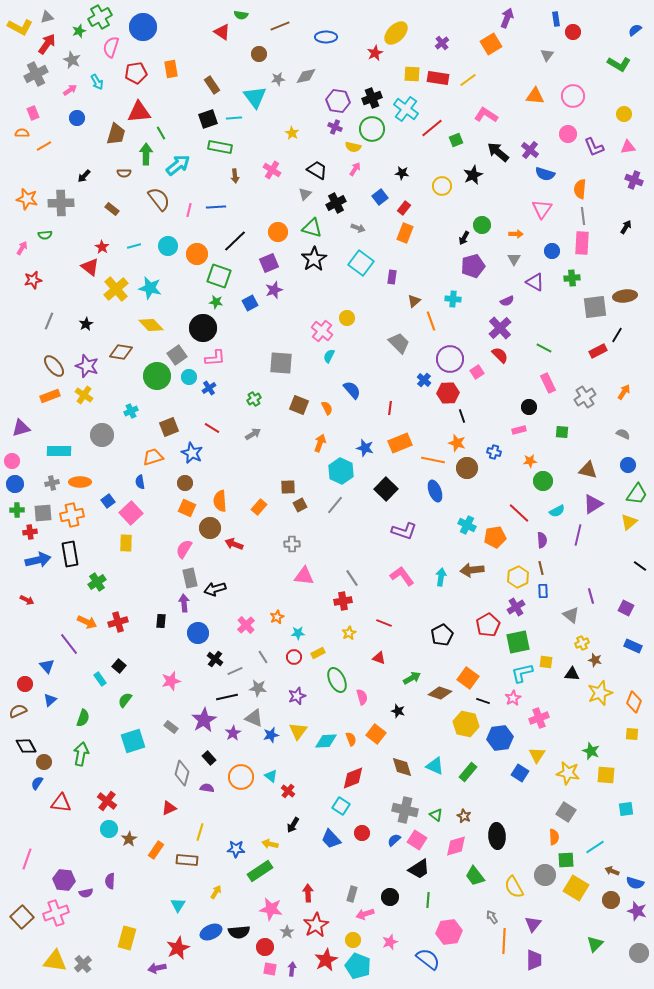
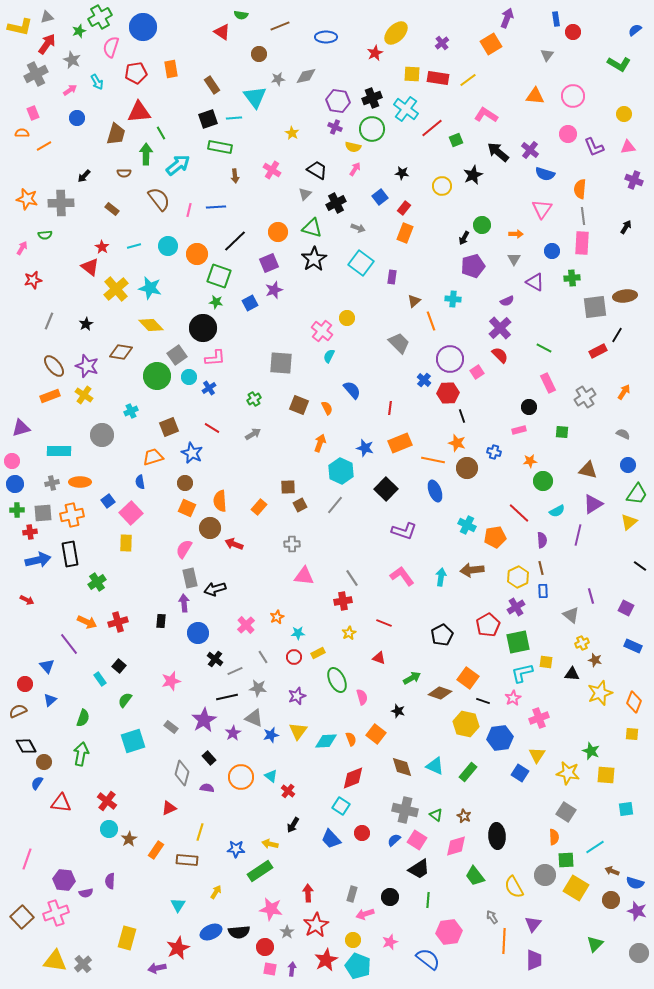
yellow L-shape at (20, 27): rotated 15 degrees counterclockwise
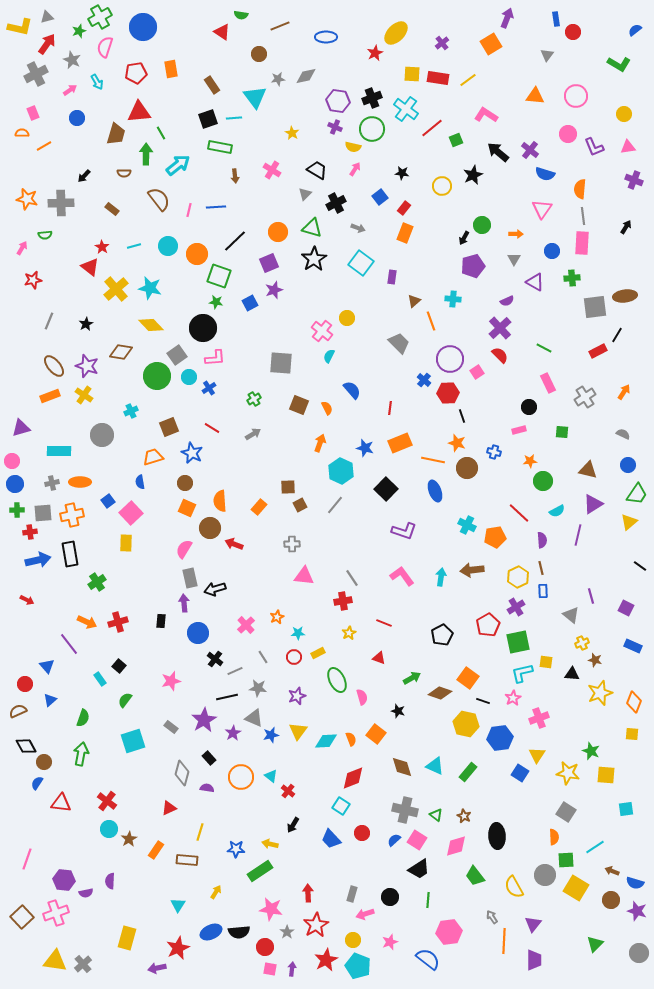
pink semicircle at (111, 47): moved 6 px left
pink circle at (573, 96): moved 3 px right
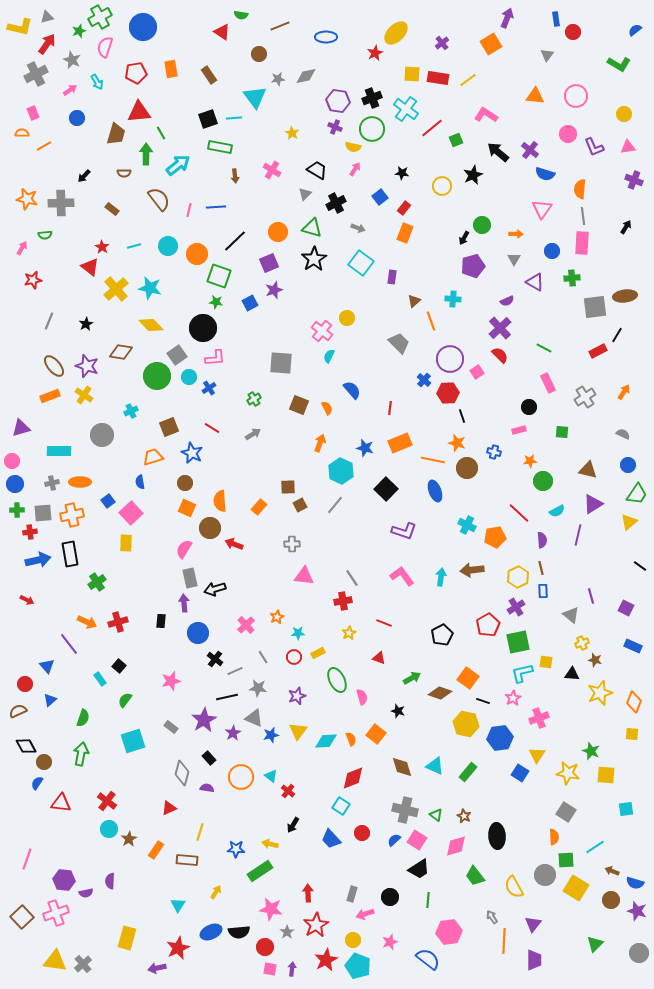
brown rectangle at (212, 85): moved 3 px left, 10 px up
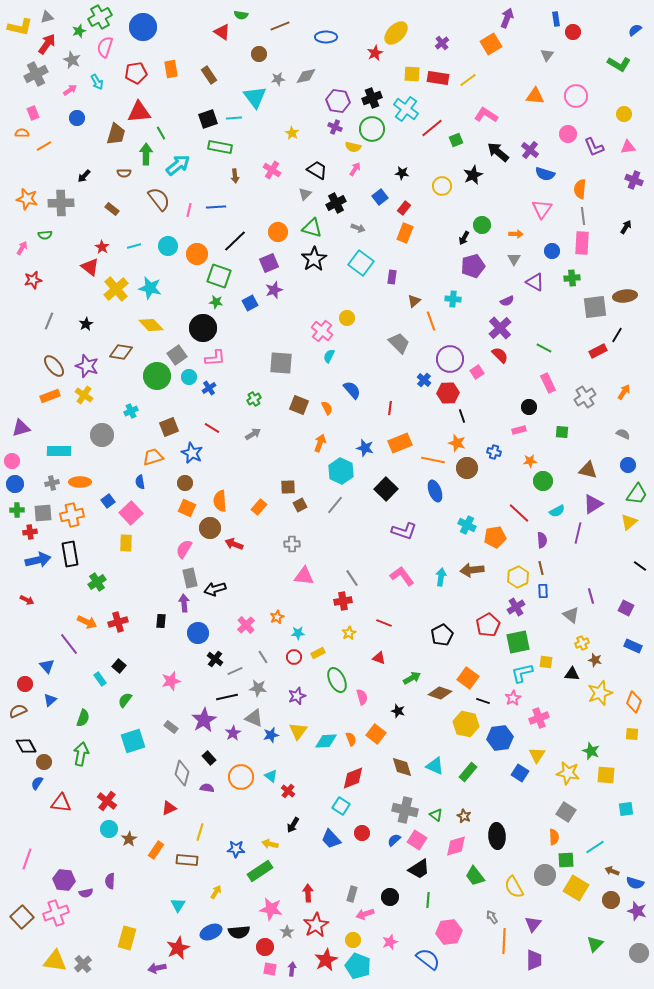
purple line at (578, 535): moved 2 px up
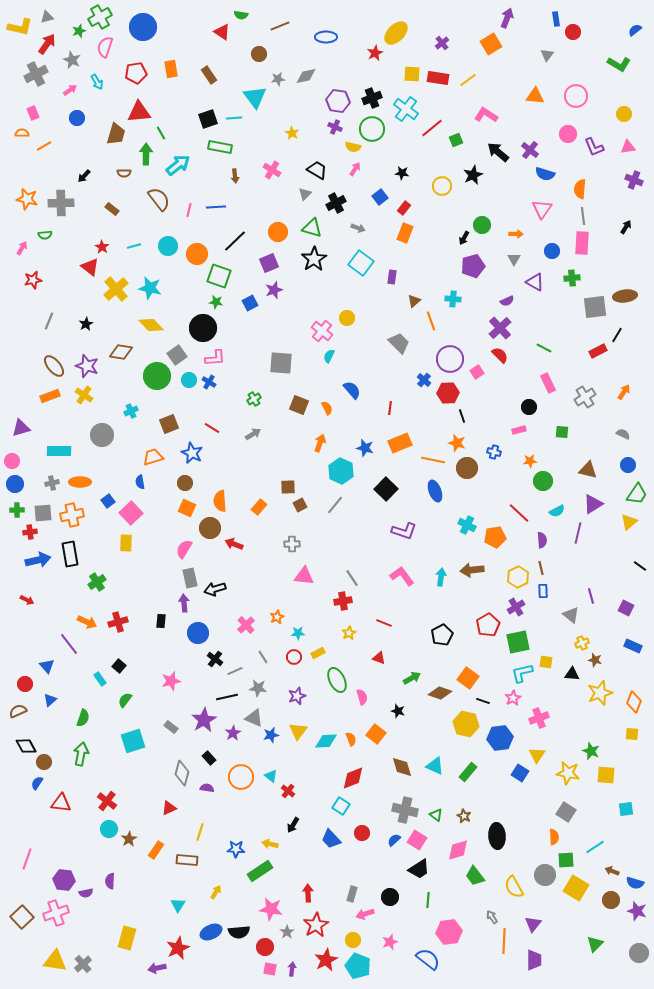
cyan circle at (189, 377): moved 3 px down
blue cross at (209, 388): moved 6 px up; rotated 24 degrees counterclockwise
brown square at (169, 427): moved 3 px up
pink diamond at (456, 846): moved 2 px right, 4 px down
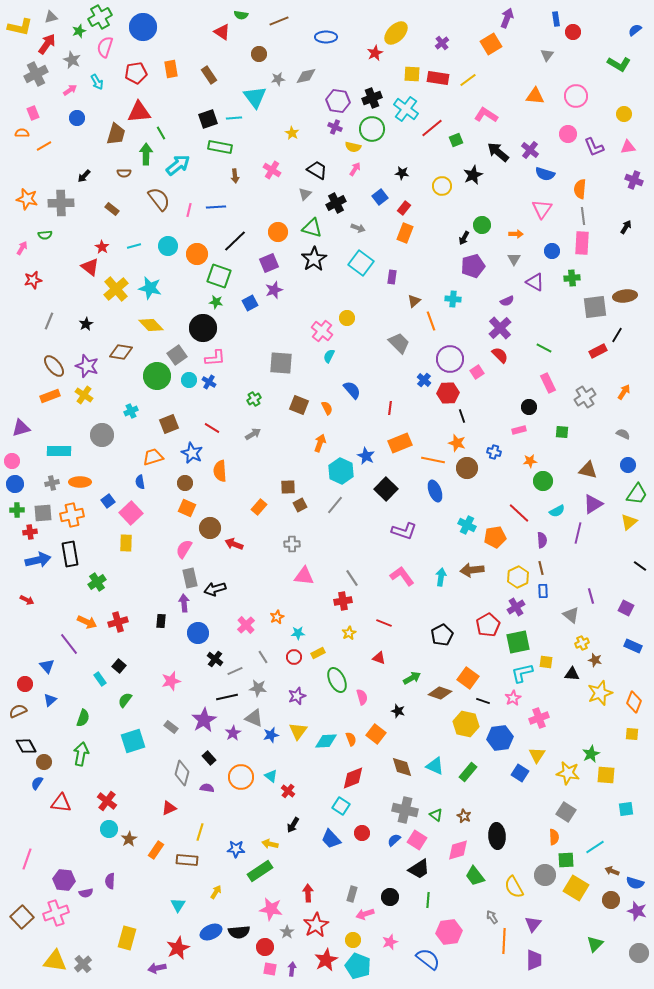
gray triangle at (47, 17): moved 4 px right
brown line at (280, 26): moved 1 px left, 5 px up
blue star at (365, 448): moved 1 px right, 8 px down; rotated 12 degrees clockwise
orange semicircle at (220, 501): moved 30 px up
green star at (591, 751): moved 3 px down; rotated 24 degrees clockwise
